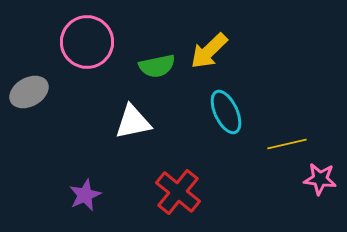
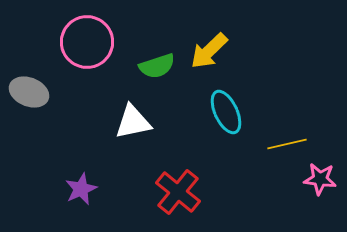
green semicircle: rotated 6 degrees counterclockwise
gray ellipse: rotated 51 degrees clockwise
purple star: moved 4 px left, 6 px up
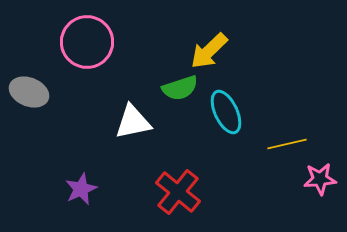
green semicircle: moved 23 px right, 22 px down
pink star: rotated 12 degrees counterclockwise
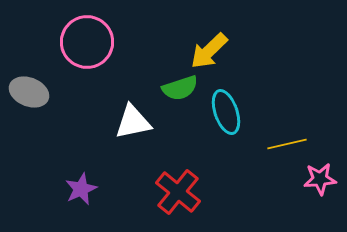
cyan ellipse: rotated 6 degrees clockwise
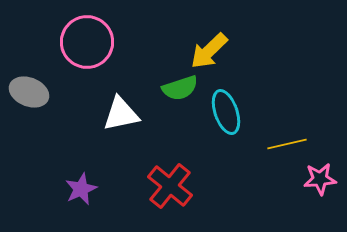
white triangle: moved 12 px left, 8 px up
red cross: moved 8 px left, 6 px up
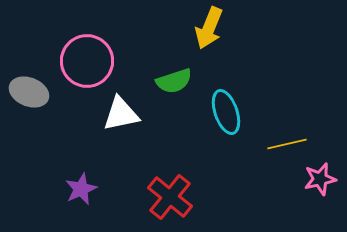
pink circle: moved 19 px down
yellow arrow: moved 23 px up; rotated 24 degrees counterclockwise
green semicircle: moved 6 px left, 7 px up
pink star: rotated 8 degrees counterclockwise
red cross: moved 11 px down
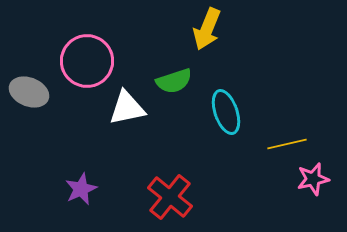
yellow arrow: moved 2 px left, 1 px down
white triangle: moved 6 px right, 6 px up
pink star: moved 7 px left
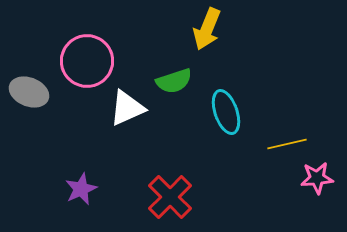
white triangle: rotated 12 degrees counterclockwise
pink star: moved 4 px right, 1 px up; rotated 8 degrees clockwise
red cross: rotated 6 degrees clockwise
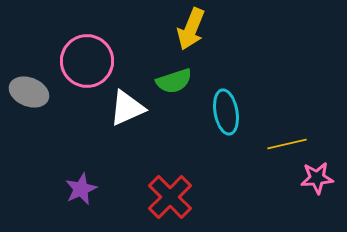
yellow arrow: moved 16 px left
cyan ellipse: rotated 9 degrees clockwise
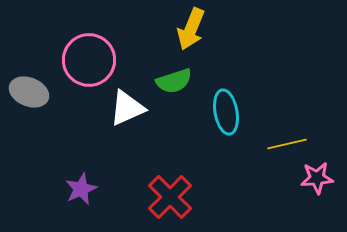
pink circle: moved 2 px right, 1 px up
